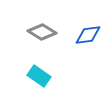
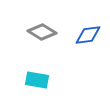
cyan rectangle: moved 2 px left, 4 px down; rotated 25 degrees counterclockwise
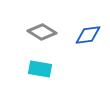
cyan rectangle: moved 3 px right, 11 px up
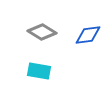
cyan rectangle: moved 1 px left, 2 px down
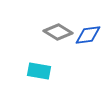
gray diamond: moved 16 px right
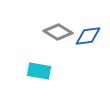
blue diamond: moved 1 px down
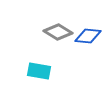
blue diamond: rotated 12 degrees clockwise
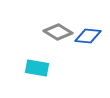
cyan rectangle: moved 2 px left, 3 px up
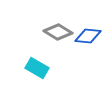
cyan rectangle: rotated 20 degrees clockwise
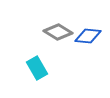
cyan rectangle: rotated 30 degrees clockwise
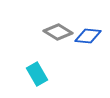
cyan rectangle: moved 6 px down
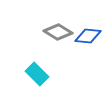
cyan rectangle: rotated 15 degrees counterclockwise
